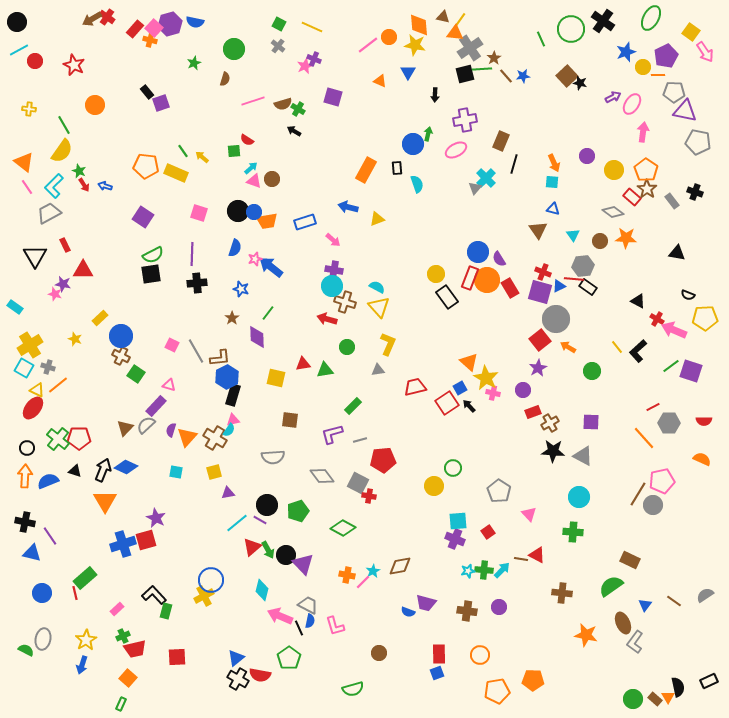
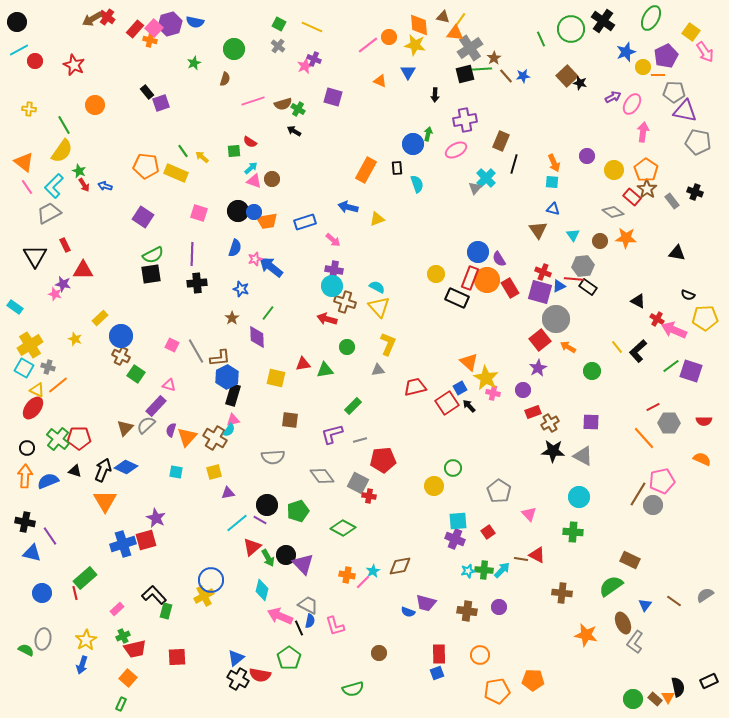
red semicircle at (247, 140): moved 3 px right, 2 px down
black rectangle at (447, 297): moved 10 px right, 1 px down; rotated 30 degrees counterclockwise
green arrow at (268, 550): moved 8 px down
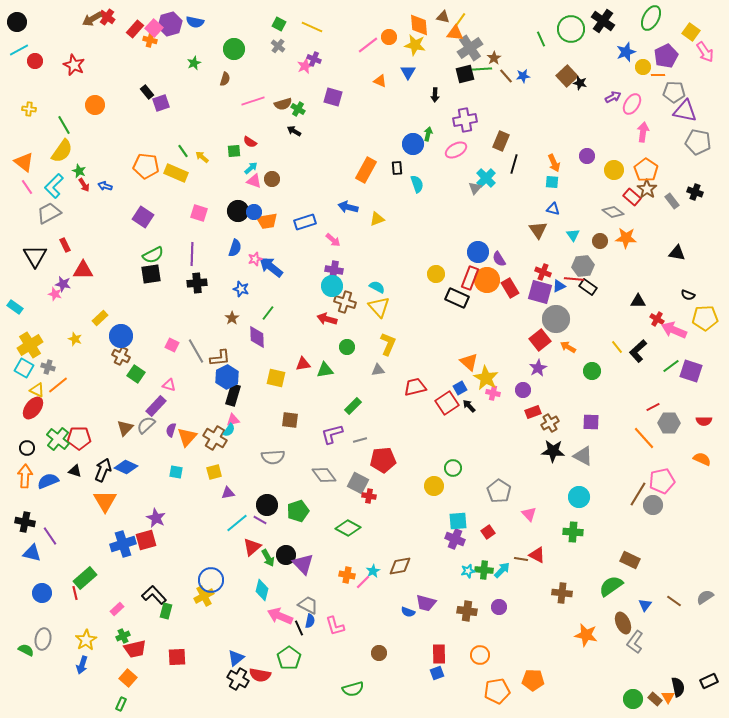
black triangle at (638, 301): rotated 28 degrees counterclockwise
gray diamond at (322, 476): moved 2 px right, 1 px up
green diamond at (343, 528): moved 5 px right
gray semicircle at (705, 595): moved 2 px down
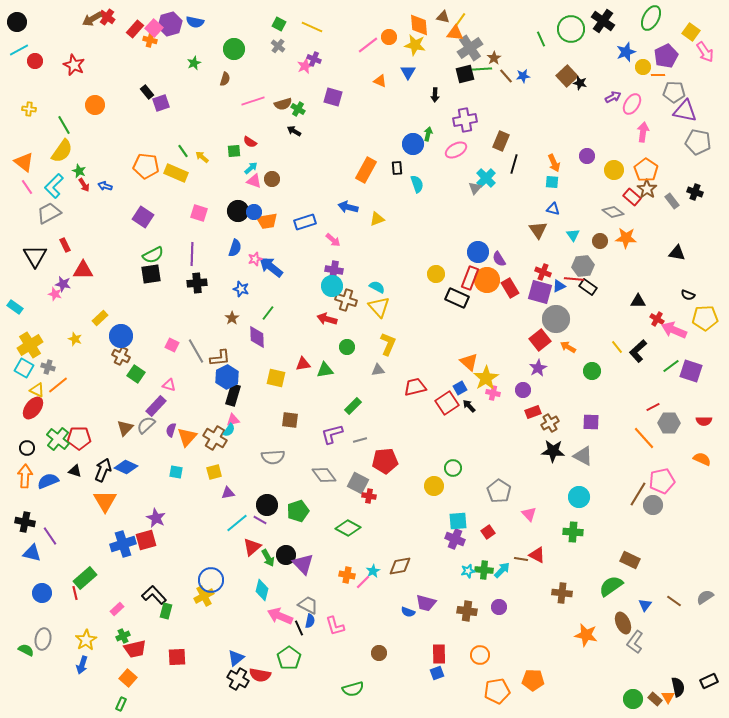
brown cross at (345, 302): moved 1 px right, 2 px up
yellow star at (486, 378): rotated 10 degrees clockwise
red pentagon at (383, 460): moved 2 px right, 1 px down
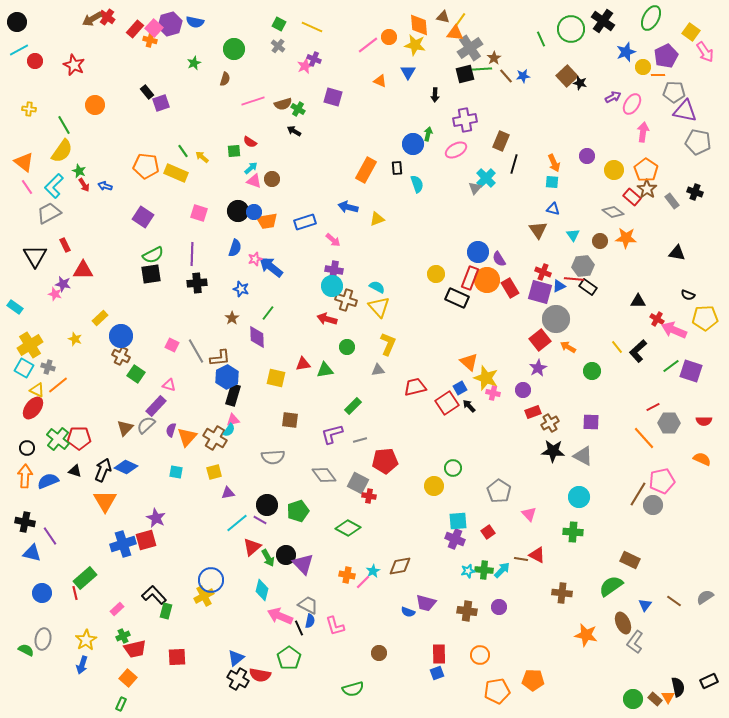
yellow star at (486, 378): rotated 20 degrees counterclockwise
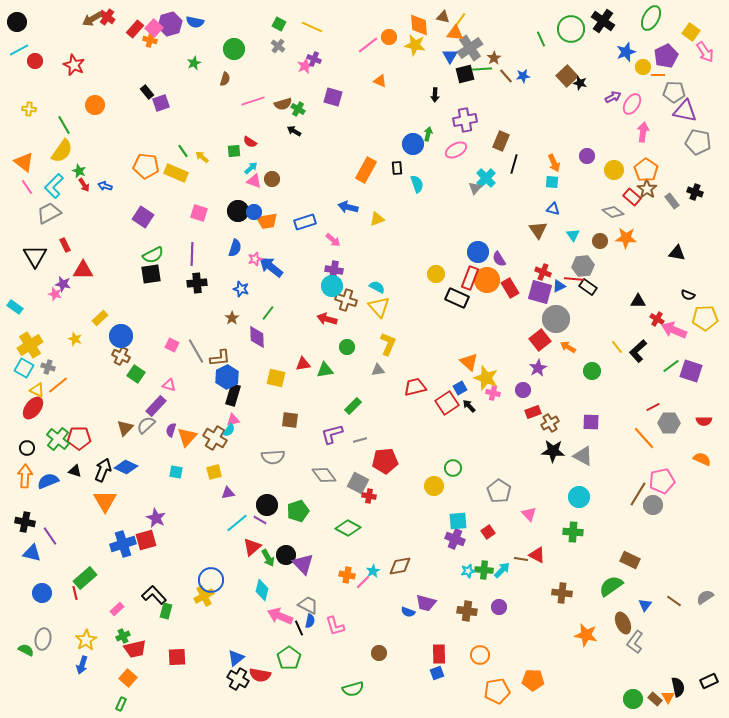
blue triangle at (408, 72): moved 42 px right, 16 px up
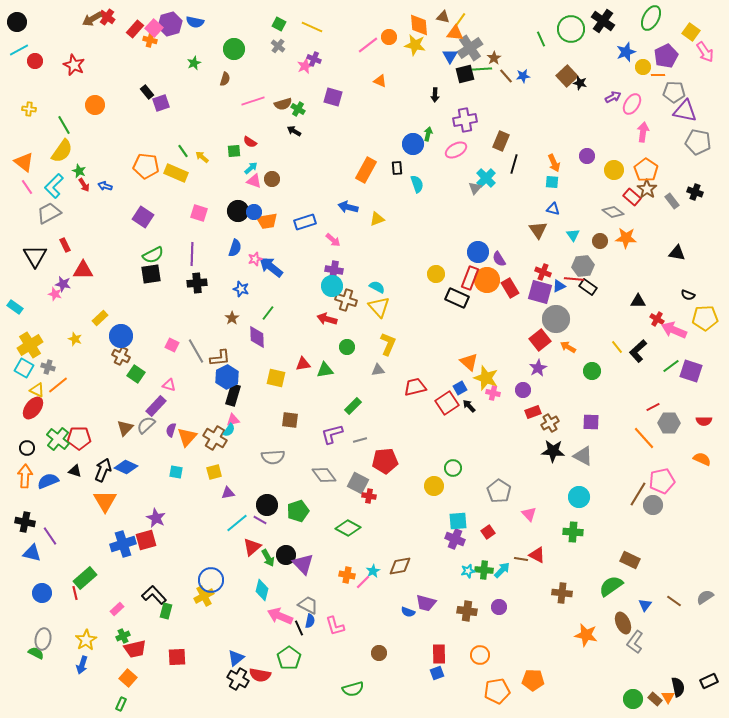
green semicircle at (26, 650): moved 10 px right, 3 px down
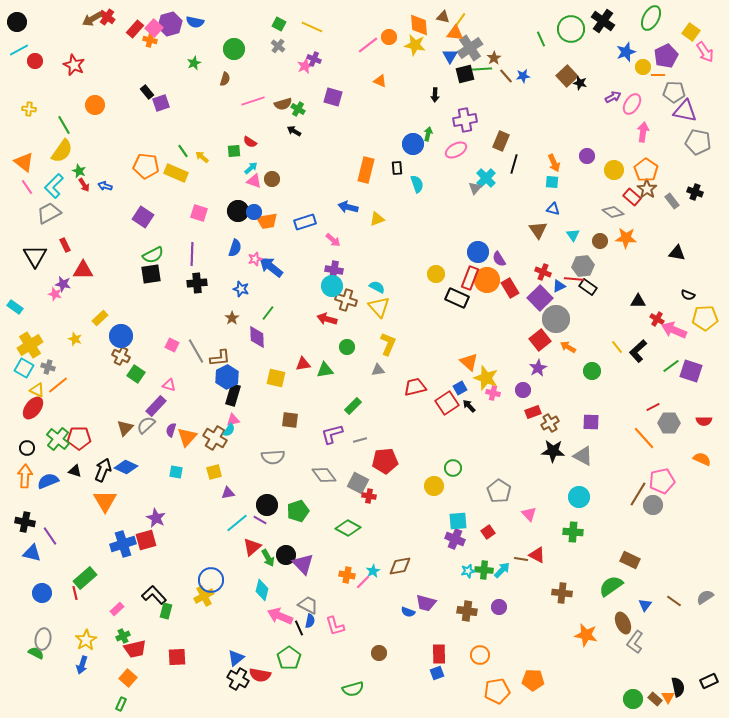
orange rectangle at (366, 170): rotated 15 degrees counterclockwise
purple square at (540, 292): moved 6 px down; rotated 30 degrees clockwise
